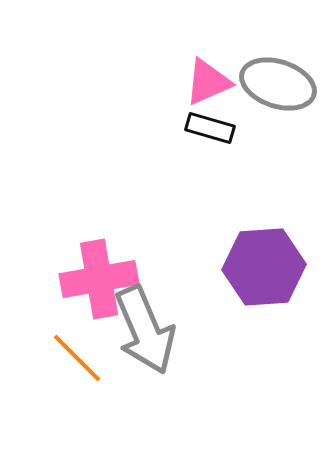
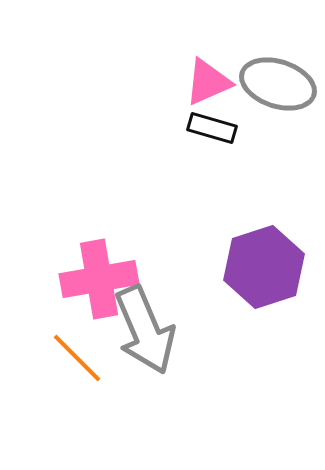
black rectangle: moved 2 px right
purple hexagon: rotated 14 degrees counterclockwise
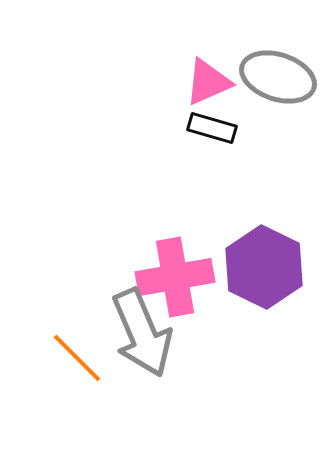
gray ellipse: moved 7 px up
purple hexagon: rotated 16 degrees counterclockwise
pink cross: moved 76 px right, 2 px up
gray arrow: moved 3 px left, 3 px down
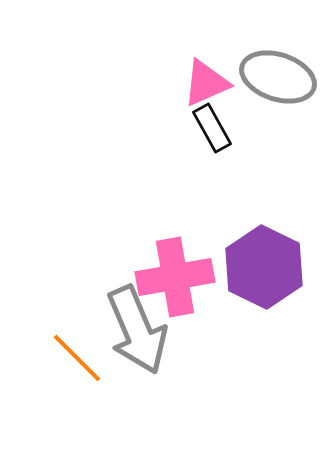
pink triangle: moved 2 px left, 1 px down
black rectangle: rotated 45 degrees clockwise
gray arrow: moved 5 px left, 3 px up
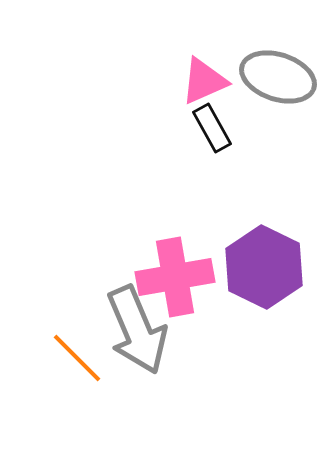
pink triangle: moved 2 px left, 2 px up
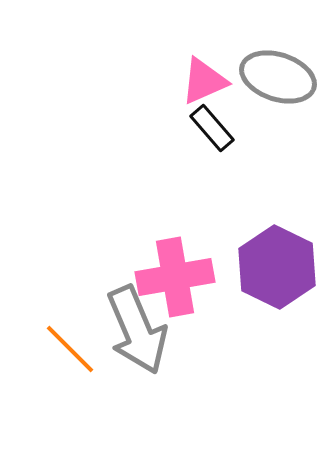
black rectangle: rotated 12 degrees counterclockwise
purple hexagon: moved 13 px right
orange line: moved 7 px left, 9 px up
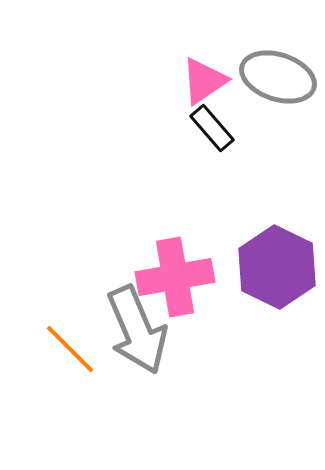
pink triangle: rotated 10 degrees counterclockwise
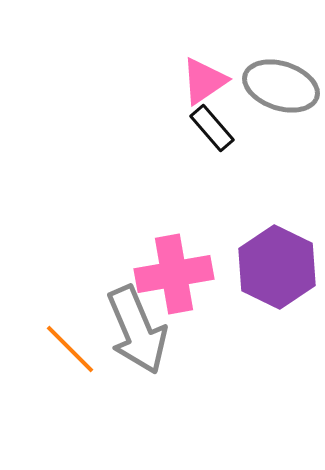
gray ellipse: moved 3 px right, 9 px down
pink cross: moved 1 px left, 3 px up
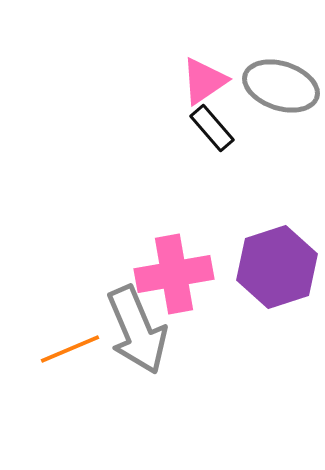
purple hexagon: rotated 16 degrees clockwise
orange line: rotated 68 degrees counterclockwise
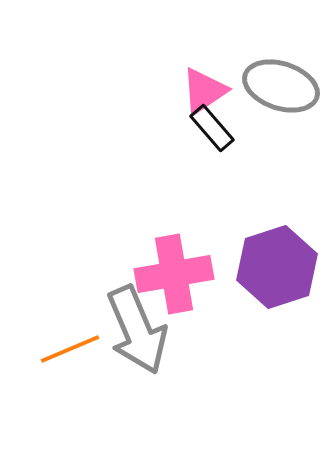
pink triangle: moved 10 px down
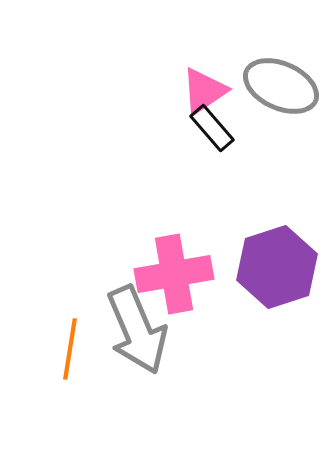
gray ellipse: rotated 6 degrees clockwise
orange line: rotated 58 degrees counterclockwise
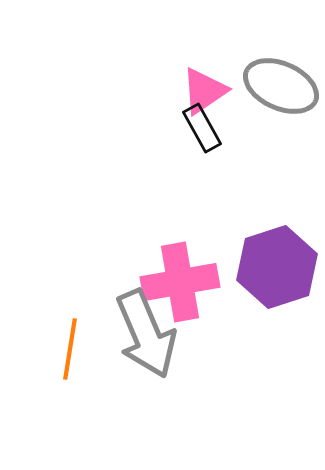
black rectangle: moved 10 px left; rotated 12 degrees clockwise
pink cross: moved 6 px right, 8 px down
gray arrow: moved 9 px right, 4 px down
